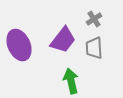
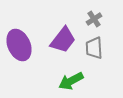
green arrow: rotated 105 degrees counterclockwise
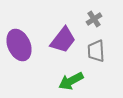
gray trapezoid: moved 2 px right, 3 px down
